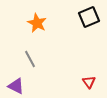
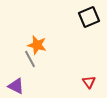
orange star: moved 22 px down; rotated 12 degrees counterclockwise
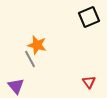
purple triangle: rotated 24 degrees clockwise
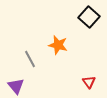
black square: rotated 25 degrees counterclockwise
orange star: moved 21 px right
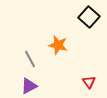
purple triangle: moved 13 px right; rotated 42 degrees clockwise
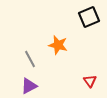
black square: rotated 25 degrees clockwise
red triangle: moved 1 px right, 1 px up
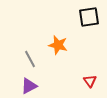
black square: rotated 15 degrees clockwise
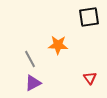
orange star: rotated 12 degrees counterclockwise
red triangle: moved 3 px up
purple triangle: moved 4 px right, 3 px up
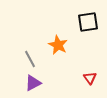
black square: moved 1 px left, 5 px down
orange star: rotated 24 degrees clockwise
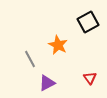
black square: rotated 20 degrees counterclockwise
purple triangle: moved 14 px right
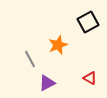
orange star: rotated 24 degrees clockwise
red triangle: rotated 24 degrees counterclockwise
